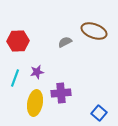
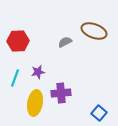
purple star: moved 1 px right
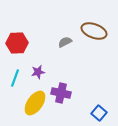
red hexagon: moved 1 px left, 2 px down
purple cross: rotated 18 degrees clockwise
yellow ellipse: rotated 25 degrees clockwise
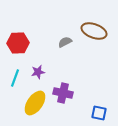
red hexagon: moved 1 px right
purple cross: moved 2 px right
blue square: rotated 28 degrees counterclockwise
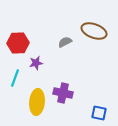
purple star: moved 2 px left, 9 px up
yellow ellipse: moved 2 px right, 1 px up; rotated 30 degrees counterclockwise
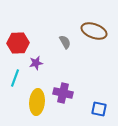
gray semicircle: rotated 88 degrees clockwise
blue square: moved 4 px up
